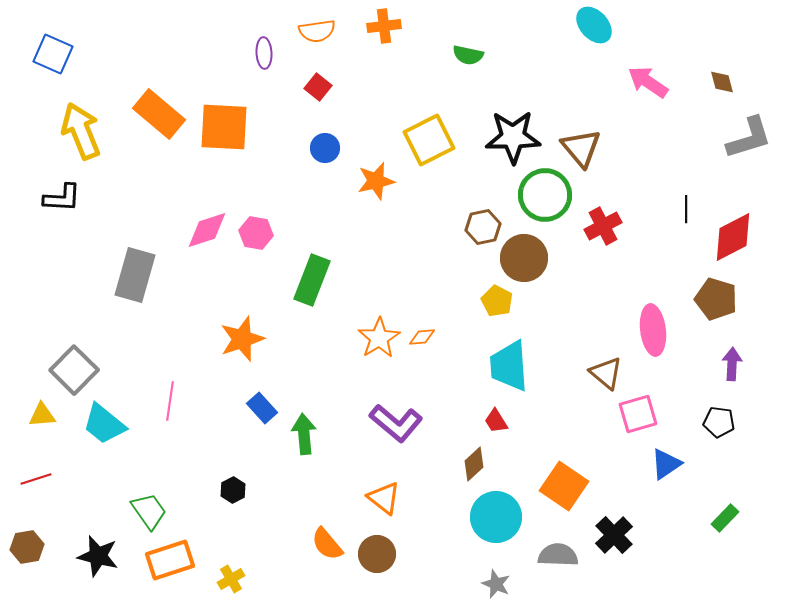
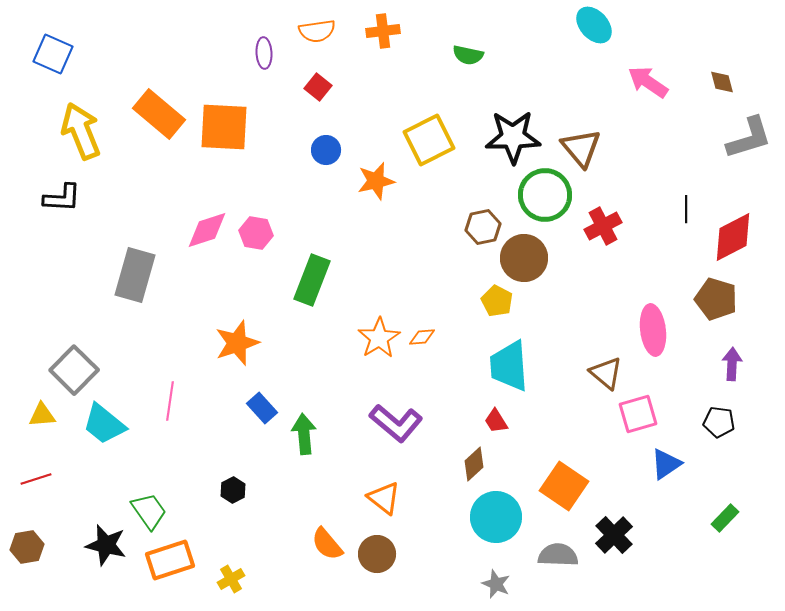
orange cross at (384, 26): moved 1 px left, 5 px down
blue circle at (325, 148): moved 1 px right, 2 px down
orange star at (242, 339): moved 5 px left, 4 px down
black star at (98, 556): moved 8 px right, 11 px up
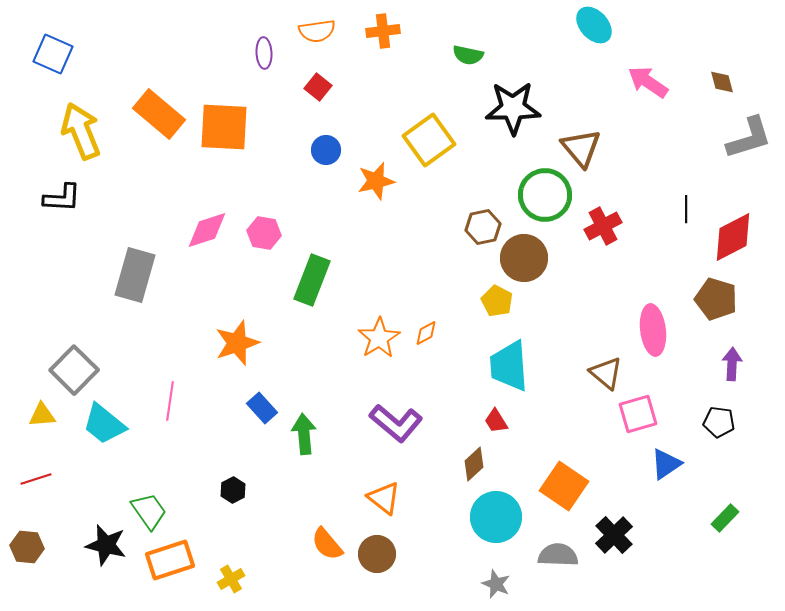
black star at (513, 137): moved 29 px up
yellow square at (429, 140): rotated 9 degrees counterclockwise
pink hexagon at (256, 233): moved 8 px right
orange diamond at (422, 337): moved 4 px right, 4 px up; rotated 24 degrees counterclockwise
brown hexagon at (27, 547): rotated 16 degrees clockwise
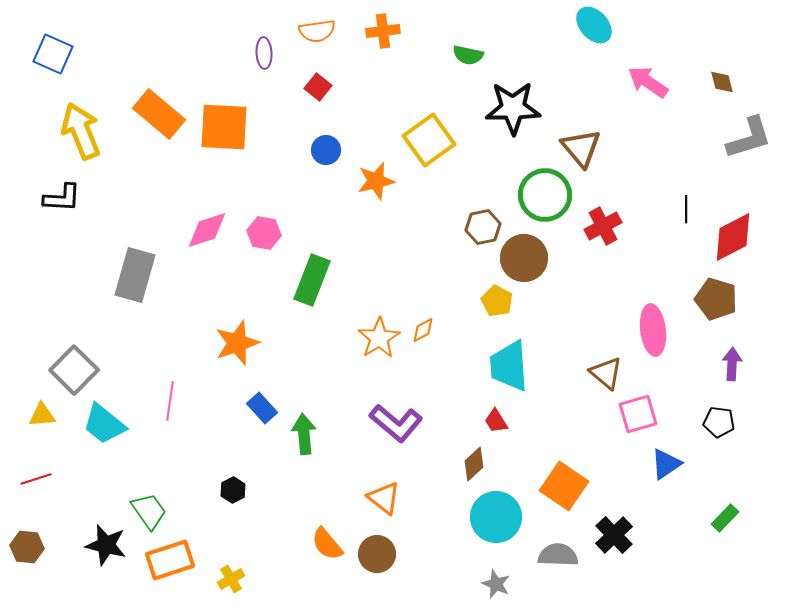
orange diamond at (426, 333): moved 3 px left, 3 px up
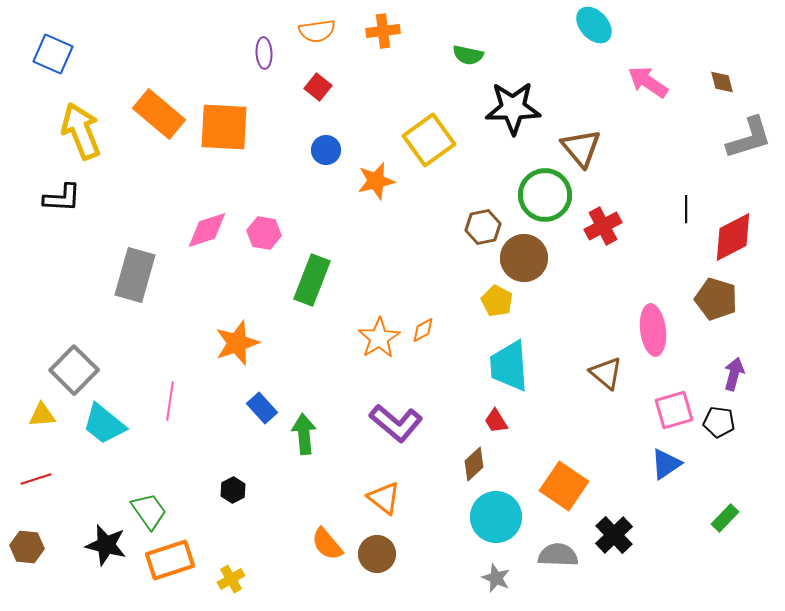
purple arrow at (732, 364): moved 2 px right, 10 px down; rotated 12 degrees clockwise
pink square at (638, 414): moved 36 px right, 4 px up
gray star at (496, 584): moved 6 px up
